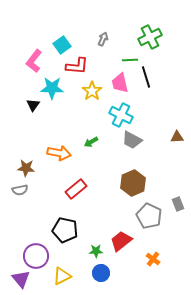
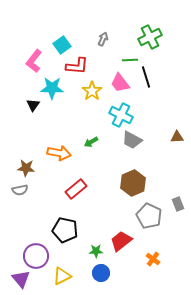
pink trapezoid: rotated 25 degrees counterclockwise
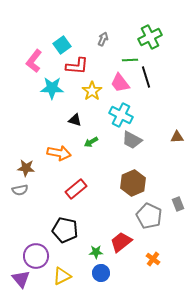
black triangle: moved 42 px right, 15 px down; rotated 48 degrees counterclockwise
red trapezoid: moved 1 px down
green star: moved 1 px down
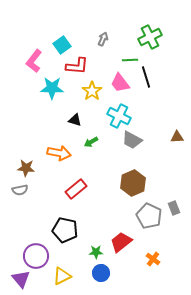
cyan cross: moved 2 px left, 1 px down
gray rectangle: moved 4 px left, 4 px down
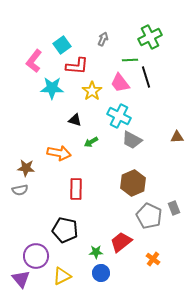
red rectangle: rotated 50 degrees counterclockwise
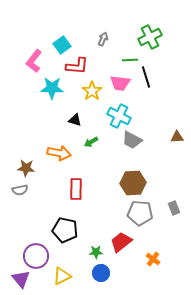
pink trapezoid: rotated 45 degrees counterclockwise
brown hexagon: rotated 20 degrees clockwise
gray pentagon: moved 9 px left, 3 px up; rotated 20 degrees counterclockwise
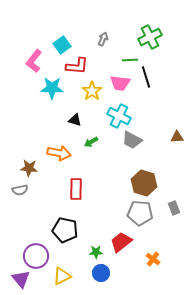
brown star: moved 3 px right
brown hexagon: moved 11 px right; rotated 20 degrees clockwise
